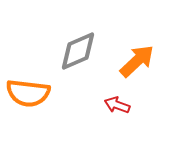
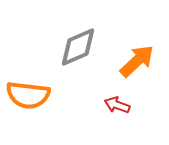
gray diamond: moved 4 px up
orange semicircle: moved 2 px down
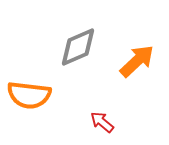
orange semicircle: moved 1 px right
red arrow: moved 15 px left, 17 px down; rotated 20 degrees clockwise
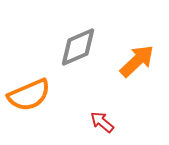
orange semicircle: rotated 30 degrees counterclockwise
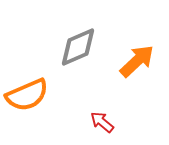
orange semicircle: moved 2 px left
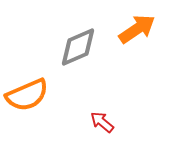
orange arrow: moved 32 px up; rotated 9 degrees clockwise
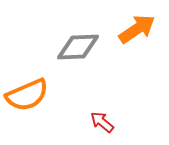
gray diamond: rotated 21 degrees clockwise
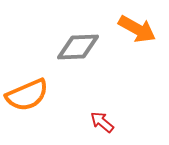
orange arrow: rotated 63 degrees clockwise
